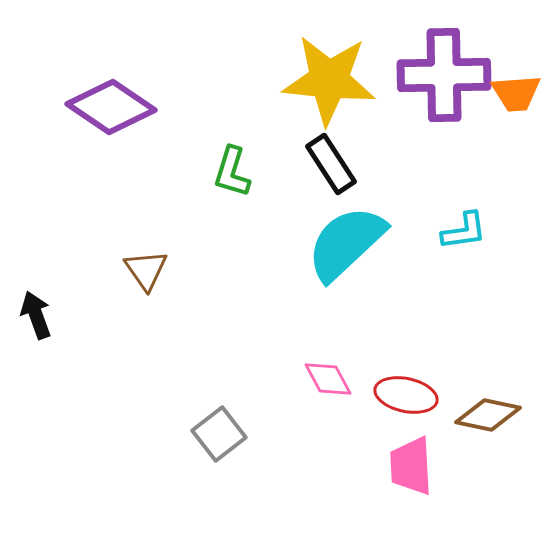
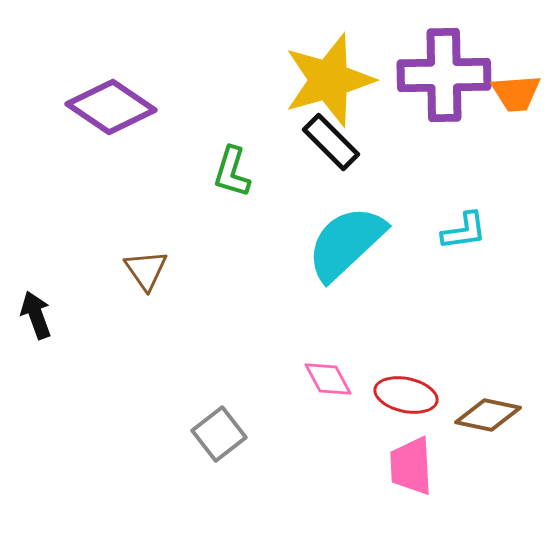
yellow star: rotated 22 degrees counterclockwise
black rectangle: moved 22 px up; rotated 12 degrees counterclockwise
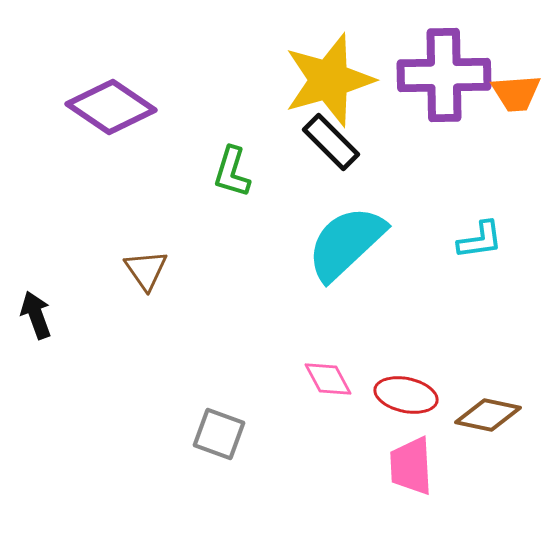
cyan L-shape: moved 16 px right, 9 px down
gray square: rotated 32 degrees counterclockwise
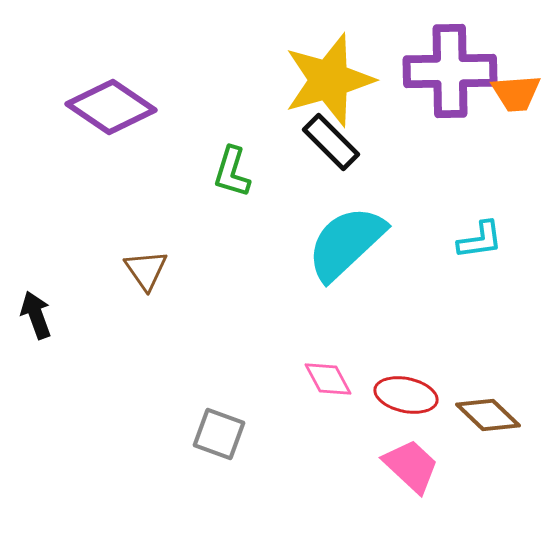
purple cross: moved 6 px right, 4 px up
brown diamond: rotated 32 degrees clockwise
pink trapezoid: rotated 136 degrees clockwise
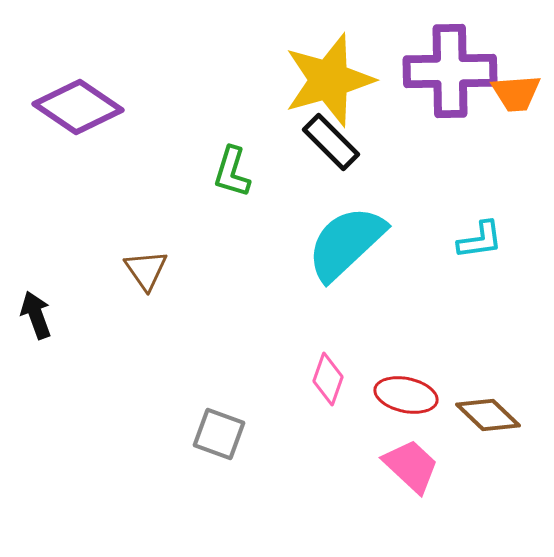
purple diamond: moved 33 px left
pink diamond: rotated 48 degrees clockwise
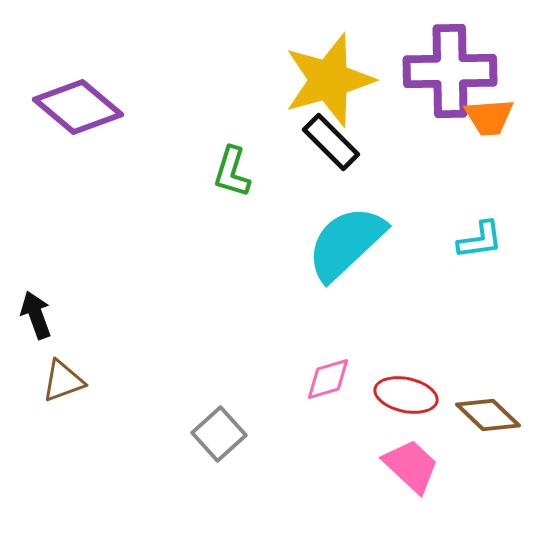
orange trapezoid: moved 27 px left, 24 px down
purple diamond: rotated 6 degrees clockwise
brown triangle: moved 83 px left, 111 px down; rotated 45 degrees clockwise
pink diamond: rotated 54 degrees clockwise
gray square: rotated 28 degrees clockwise
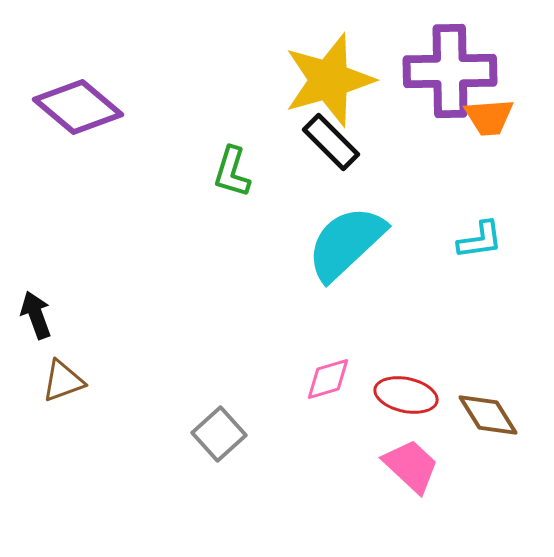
brown diamond: rotated 14 degrees clockwise
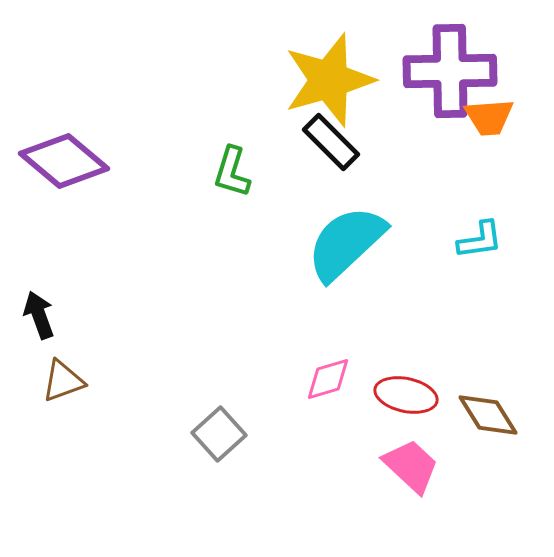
purple diamond: moved 14 px left, 54 px down
black arrow: moved 3 px right
